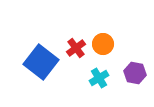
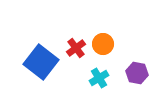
purple hexagon: moved 2 px right
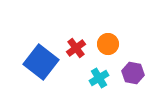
orange circle: moved 5 px right
purple hexagon: moved 4 px left
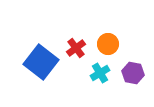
cyan cross: moved 1 px right, 5 px up
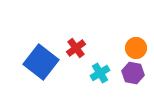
orange circle: moved 28 px right, 4 px down
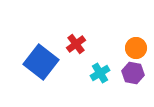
red cross: moved 4 px up
